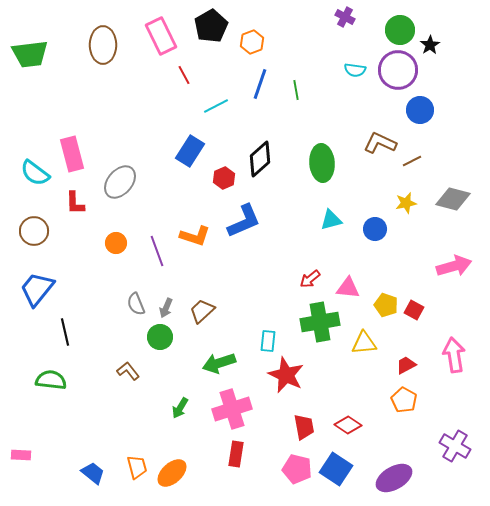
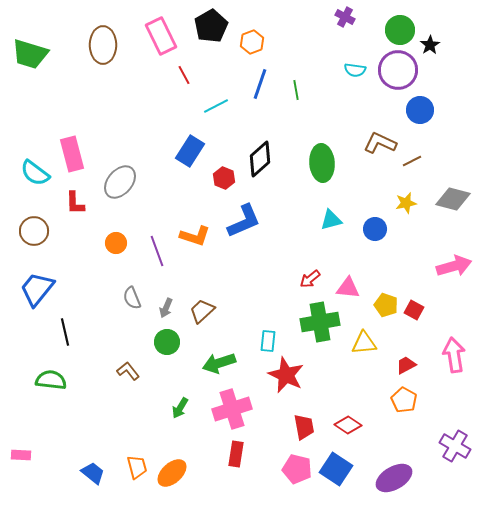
green trapezoid at (30, 54): rotated 24 degrees clockwise
red hexagon at (224, 178): rotated 15 degrees counterclockwise
gray semicircle at (136, 304): moved 4 px left, 6 px up
green circle at (160, 337): moved 7 px right, 5 px down
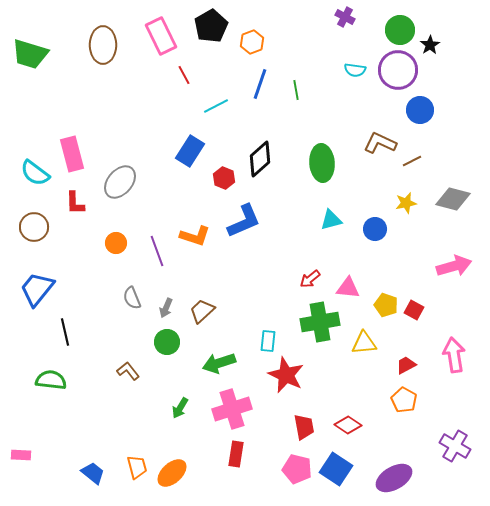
brown circle at (34, 231): moved 4 px up
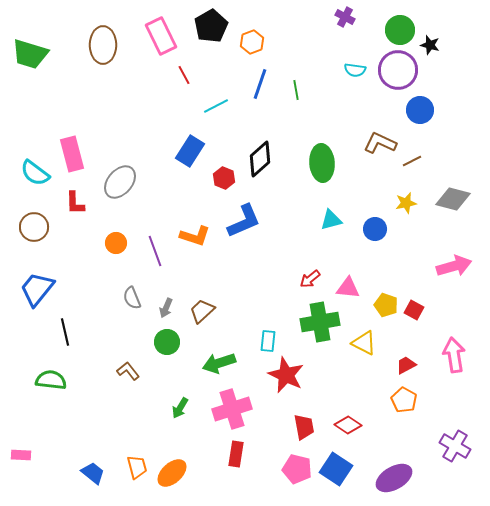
black star at (430, 45): rotated 24 degrees counterclockwise
purple line at (157, 251): moved 2 px left
yellow triangle at (364, 343): rotated 32 degrees clockwise
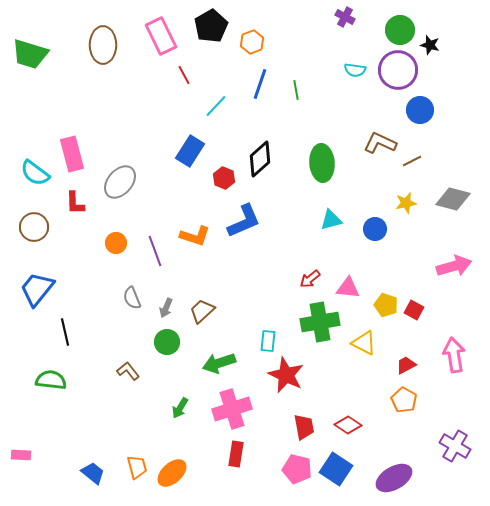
cyan line at (216, 106): rotated 20 degrees counterclockwise
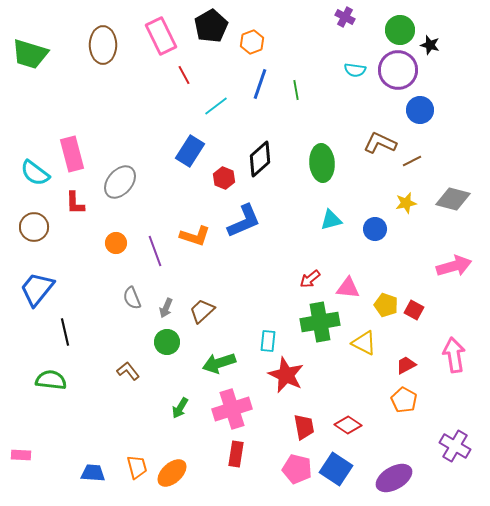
cyan line at (216, 106): rotated 10 degrees clockwise
blue trapezoid at (93, 473): rotated 35 degrees counterclockwise
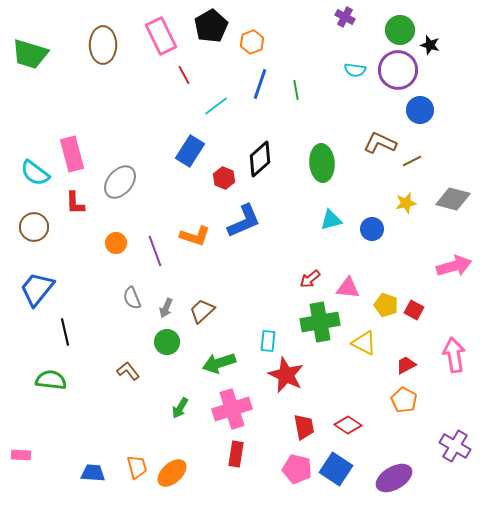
blue circle at (375, 229): moved 3 px left
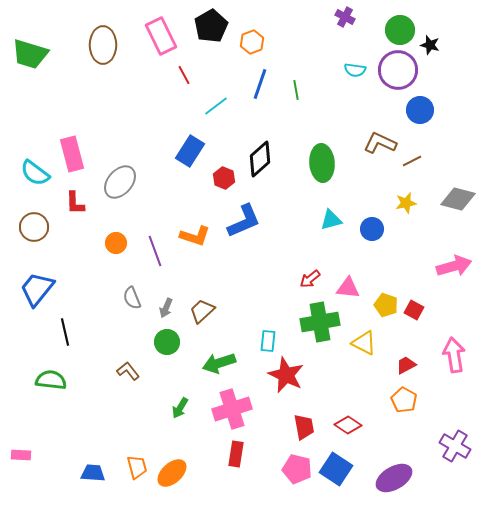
gray diamond at (453, 199): moved 5 px right
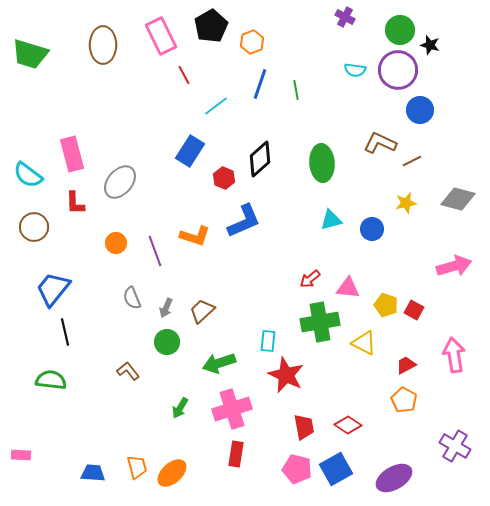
cyan semicircle at (35, 173): moved 7 px left, 2 px down
blue trapezoid at (37, 289): moved 16 px right
blue square at (336, 469): rotated 28 degrees clockwise
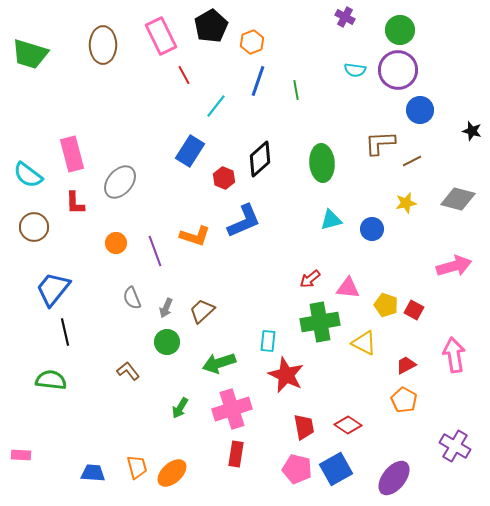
black star at (430, 45): moved 42 px right, 86 px down
blue line at (260, 84): moved 2 px left, 3 px up
cyan line at (216, 106): rotated 15 degrees counterclockwise
brown L-shape at (380, 143): rotated 28 degrees counterclockwise
purple ellipse at (394, 478): rotated 21 degrees counterclockwise
